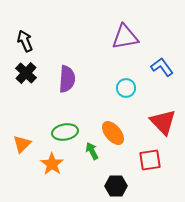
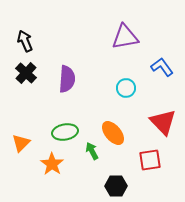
orange triangle: moved 1 px left, 1 px up
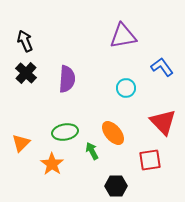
purple triangle: moved 2 px left, 1 px up
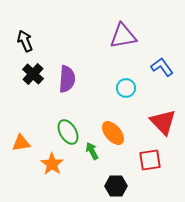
black cross: moved 7 px right, 1 px down
green ellipse: moved 3 px right; rotated 70 degrees clockwise
orange triangle: rotated 36 degrees clockwise
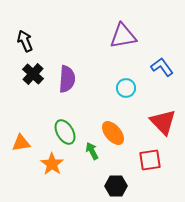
green ellipse: moved 3 px left
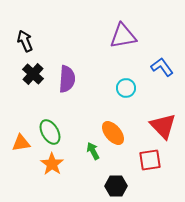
red triangle: moved 4 px down
green ellipse: moved 15 px left
green arrow: moved 1 px right
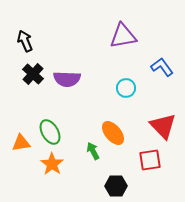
purple semicircle: rotated 88 degrees clockwise
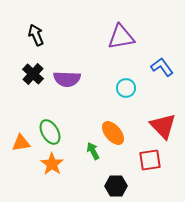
purple triangle: moved 2 px left, 1 px down
black arrow: moved 11 px right, 6 px up
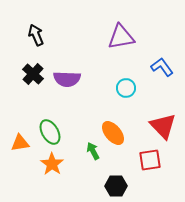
orange triangle: moved 1 px left
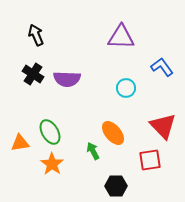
purple triangle: rotated 12 degrees clockwise
black cross: rotated 10 degrees counterclockwise
